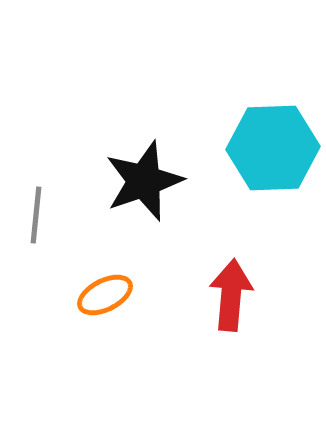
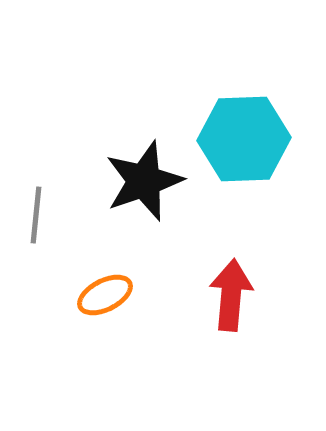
cyan hexagon: moved 29 px left, 9 px up
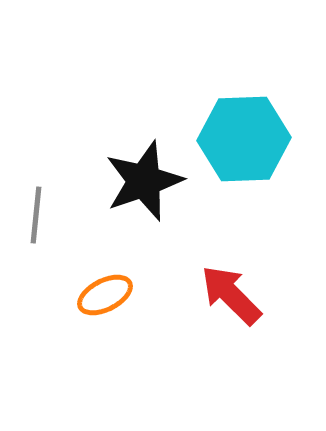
red arrow: rotated 50 degrees counterclockwise
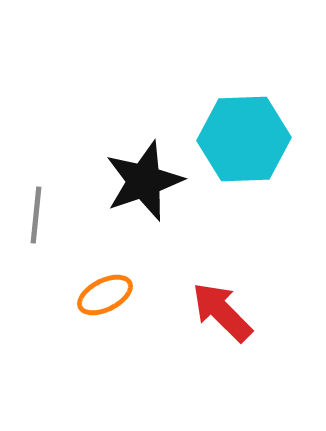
red arrow: moved 9 px left, 17 px down
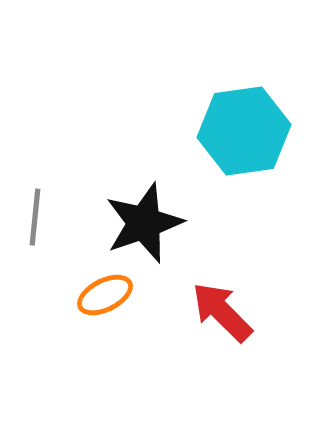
cyan hexagon: moved 8 px up; rotated 6 degrees counterclockwise
black star: moved 42 px down
gray line: moved 1 px left, 2 px down
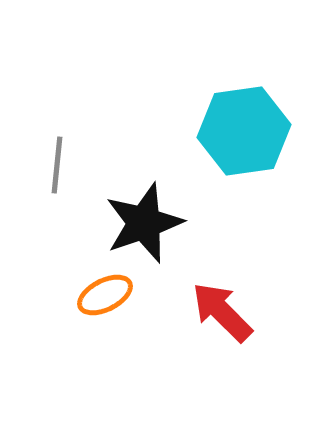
gray line: moved 22 px right, 52 px up
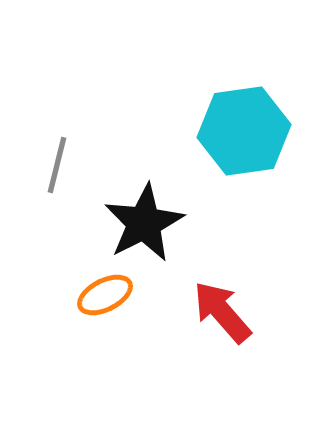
gray line: rotated 8 degrees clockwise
black star: rotated 8 degrees counterclockwise
red arrow: rotated 4 degrees clockwise
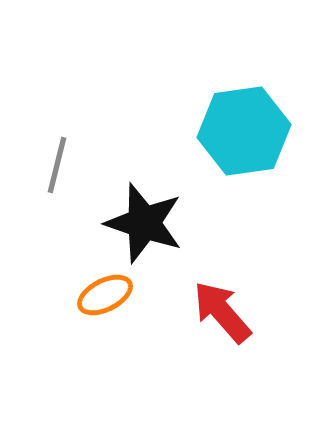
black star: rotated 26 degrees counterclockwise
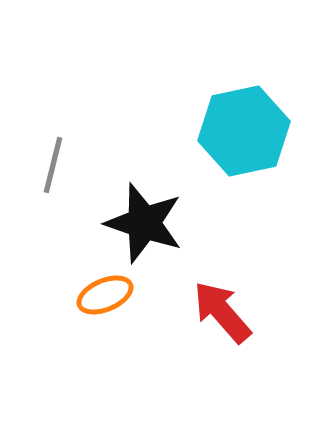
cyan hexagon: rotated 4 degrees counterclockwise
gray line: moved 4 px left
orange ellipse: rotated 4 degrees clockwise
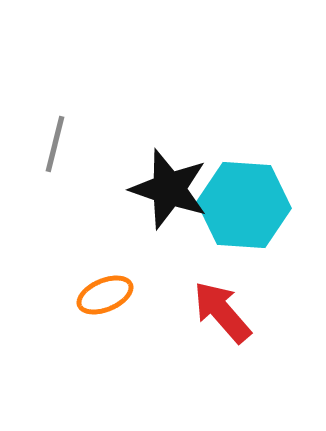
cyan hexagon: moved 74 px down; rotated 16 degrees clockwise
gray line: moved 2 px right, 21 px up
black star: moved 25 px right, 34 px up
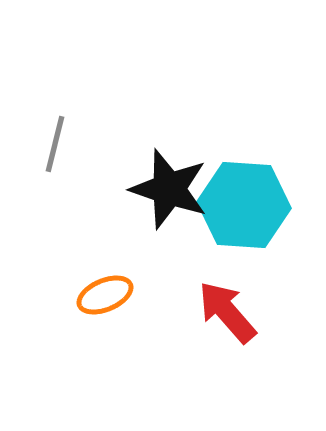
red arrow: moved 5 px right
